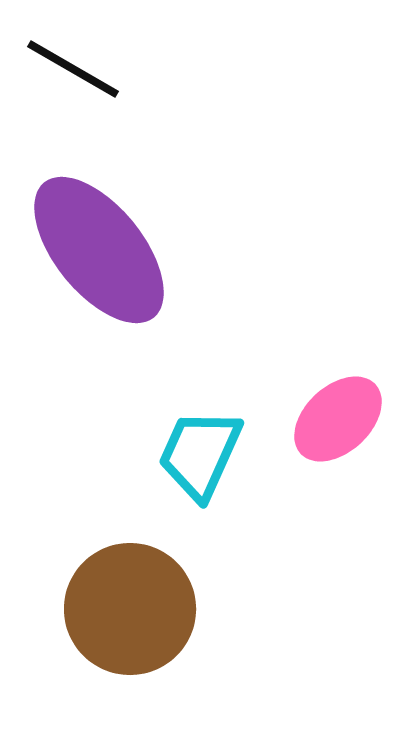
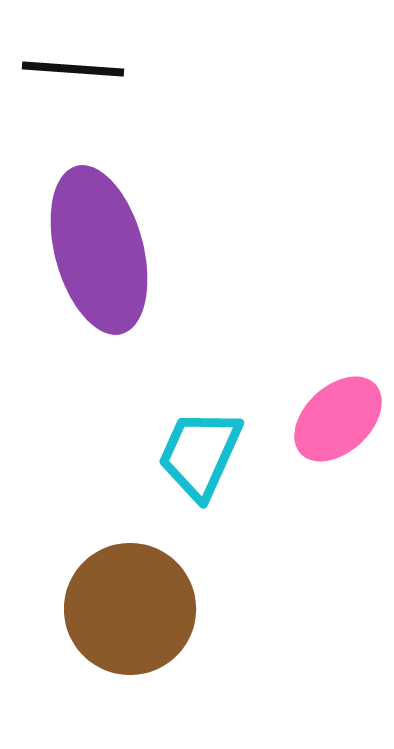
black line: rotated 26 degrees counterclockwise
purple ellipse: rotated 24 degrees clockwise
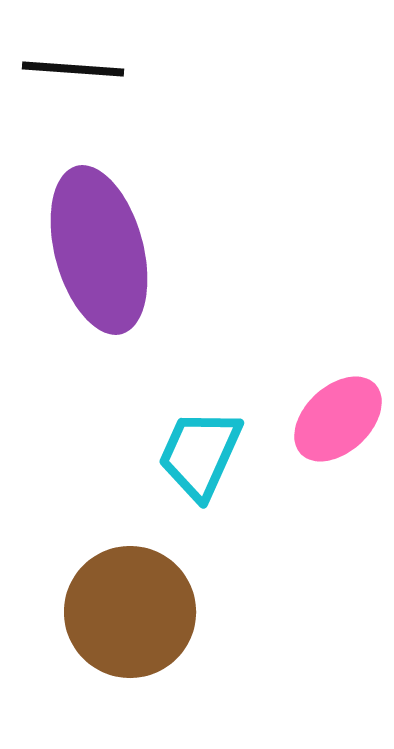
brown circle: moved 3 px down
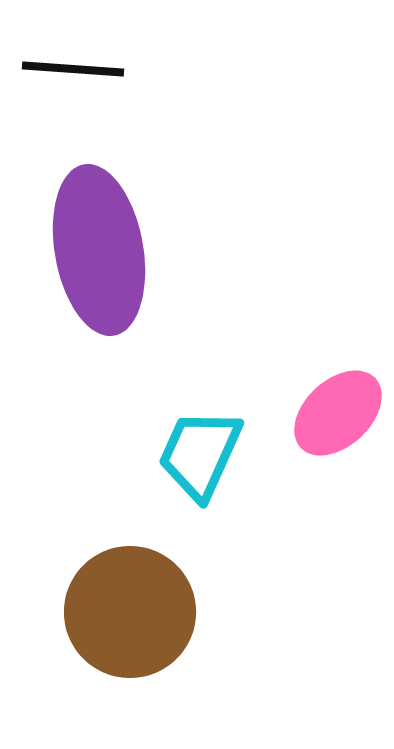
purple ellipse: rotated 5 degrees clockwise
pink ellipse: moved 6 px up
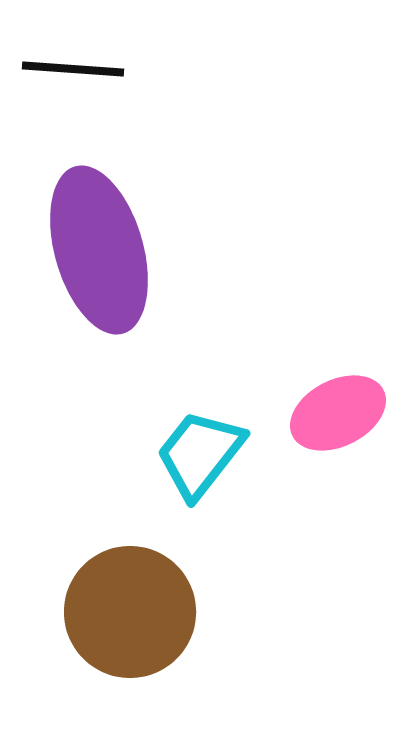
purple ellipse: rotated 6 degrees counterclockwise
pink ellipse: rotated 16 degrees clockwise
cyan trapezoid: rotated 14 degrees clockwise
